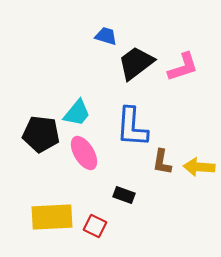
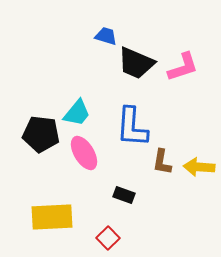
black trapezoid: rotated 120 degrees counterclockwise
red square: moved 13 px right, 12 px down; rotated 20 degrees clockwise
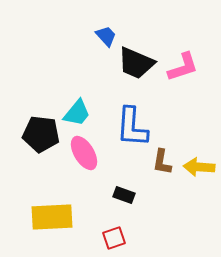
blue trapezoid: rotated 30 degrees clockwise
red square: moved 6 px right; rotated 25 degrees clockwise
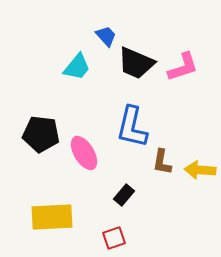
cyan trapezoid: moved 46 px up
blue L-shape: rotated 9 degrees clockwise
yellow arrow: moved 1 px right, 3 px down
black rectangle: rotated 70 degrees counterclockwise
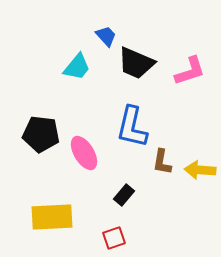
pink L-shape: moved 7 px right, 4 px down
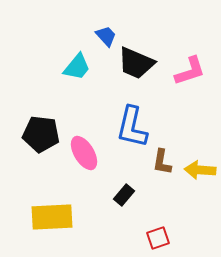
red square: moved 44 px right
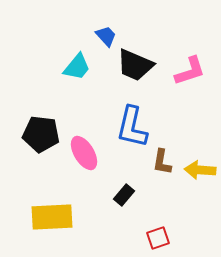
black trapezoid: moved 1 px left, 2 px down
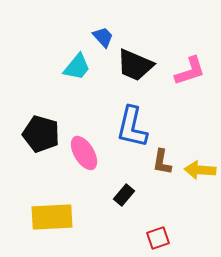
blue trapezoid: moved 3 px left, 1 px down
black pentagon: rotated 9 degrees clockwise
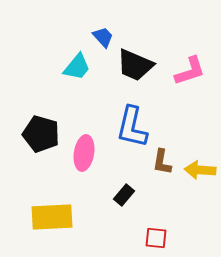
pink ellipse: rotated 40 degrees clockwise
red square: moved 2 px left; rotated 25 degrees clockwise
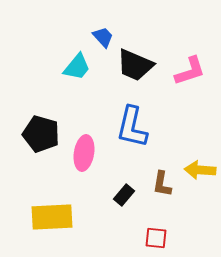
brown L-shape: moved 22 px down
